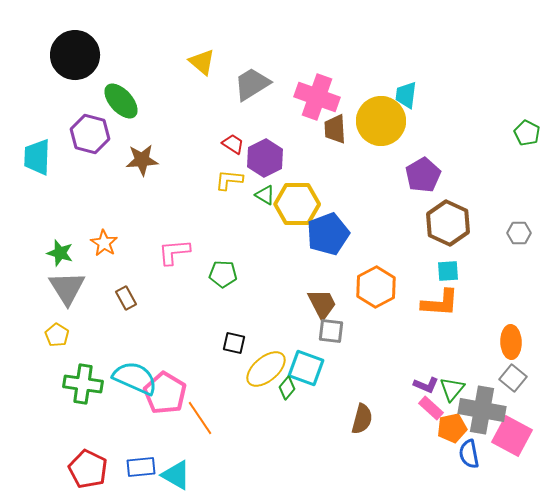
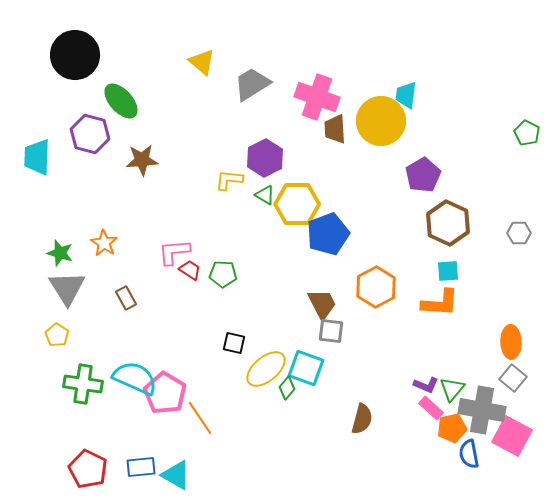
red trapezoid at (233, 144): moved 43 px left, 126 px down
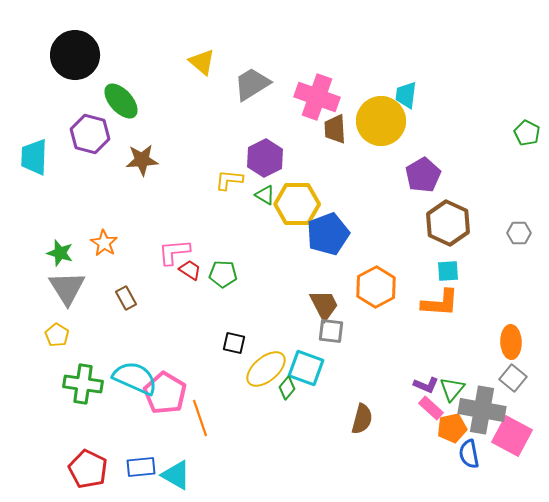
cyan trapezoid at (37, 157): moved 3 px left
brown trapezoid at (322, 304): moved 2 px right, 1 px down
orange line at (200, 418): rotated 15 degrees clockwise
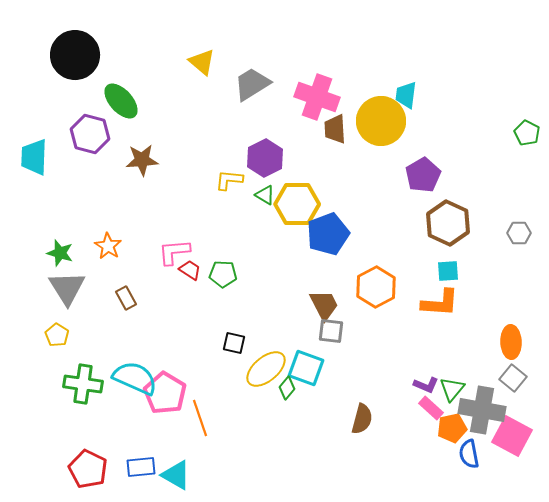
orange star at (104, 243): moved 4 px right, 3 px down
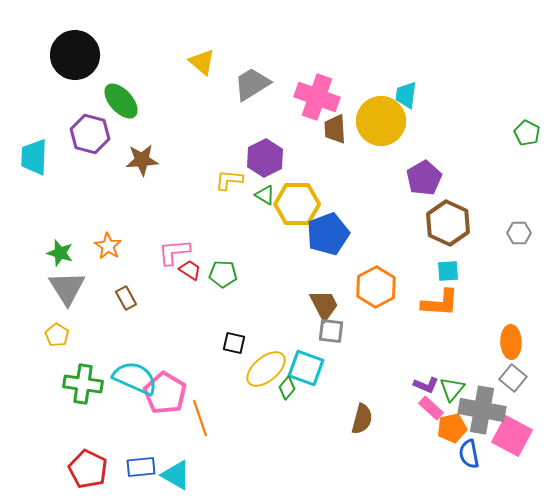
purple pentagon at (423, 175): moved 1 px right, 3 px down
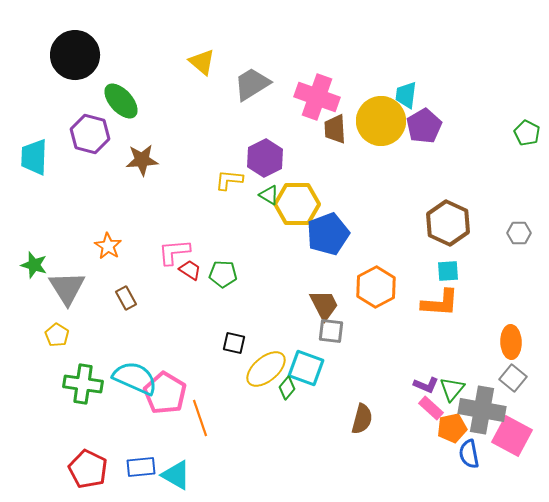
purple pentagon at (424, 178): moved 52 px up
green triangle at (265, 195): moved 4 px right
green star at (60, 253): moved 26 px left, 12 px down
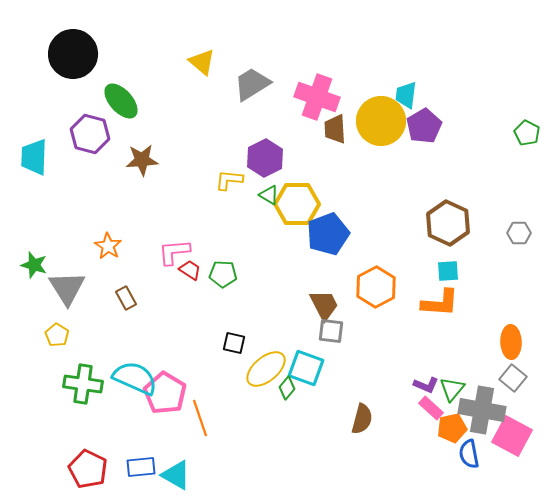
black circle at (75, 55): moved 2 px left, 1 px up
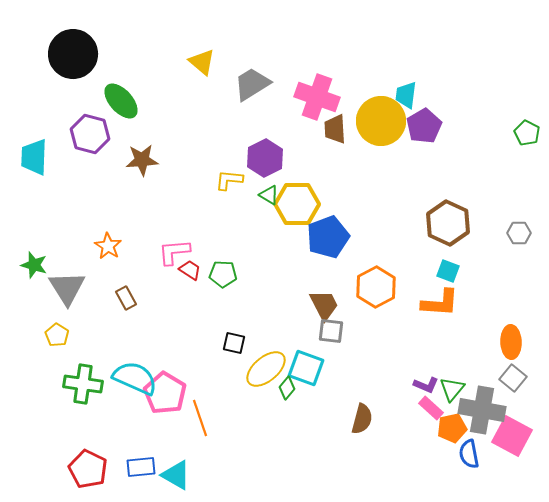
blue pentagon at (328, 234): moved 3 px down
cyan square at (448, 271): rotated 25 degrees clockwise
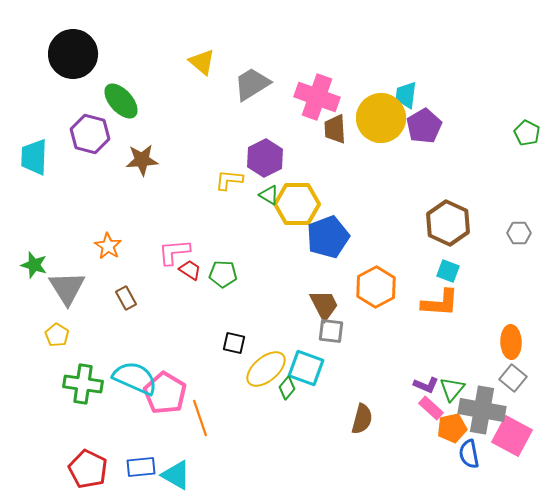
yellow circle at (381, 121): moved 3 px up
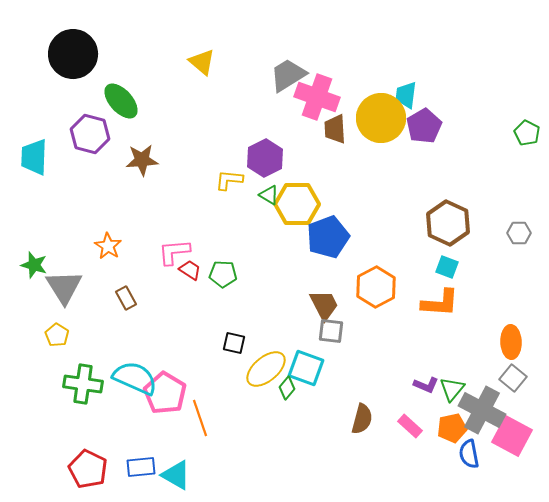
gray trapezoid at (252, 84): moved 36 px right, 9 px up
cyan square at (448, 271): moved 1 px left, 4 px up
gray triangle at (67, 288): moved 3 px left, 1 px up
pink rectangle at (431, 408): moved 21 px left, 18 px down
gray cross at (482, 410): rotated 18 degrees clockwise
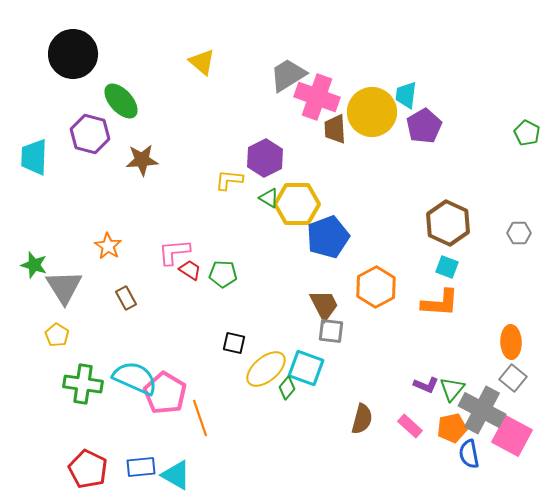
yellow circle at (381, 118): moved 9 px left, 6 px up
green triangle at (269, 195): moved 3 px down
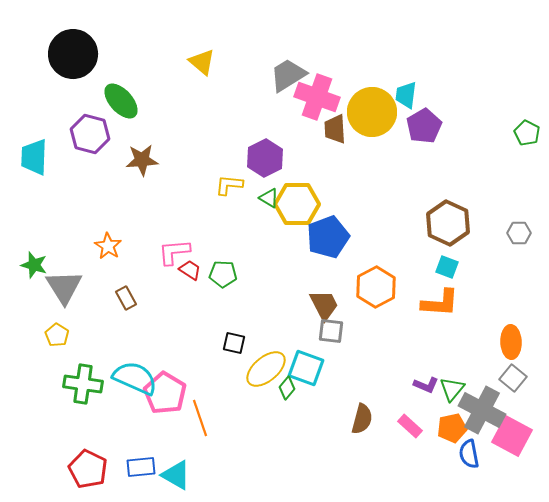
yellow L-shape at (229, 180): moved 5 px down
